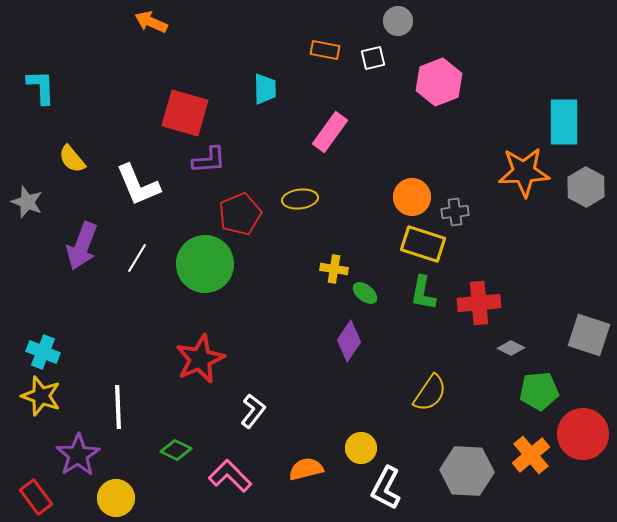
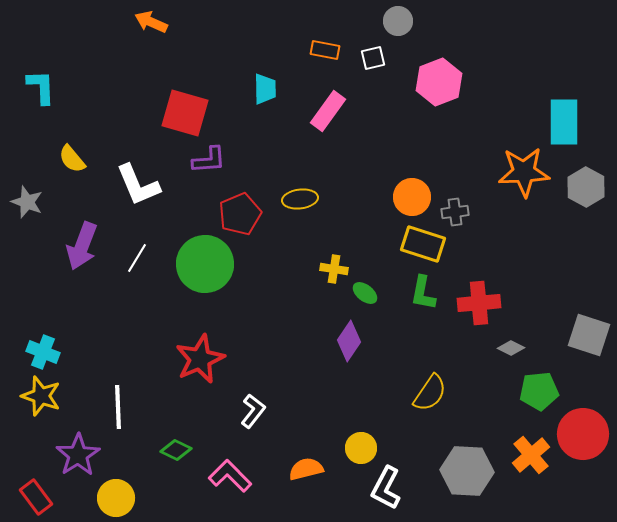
pink rectangle at (330, 132): moved 2 px left, 21 px up
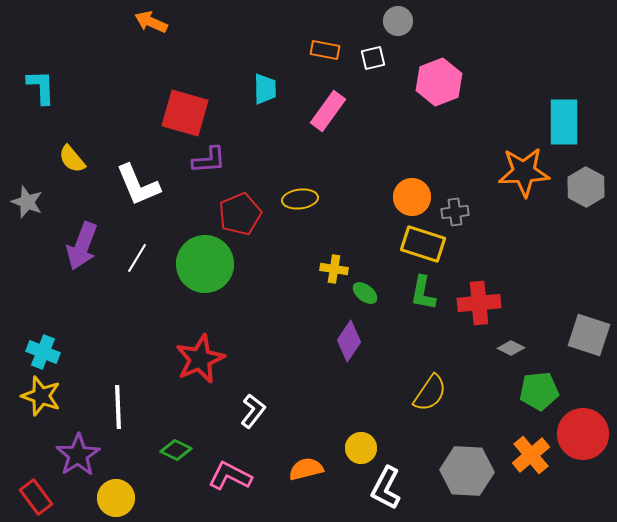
pink L-shape at (230, 476): rotated 18 degrees counterclockwise
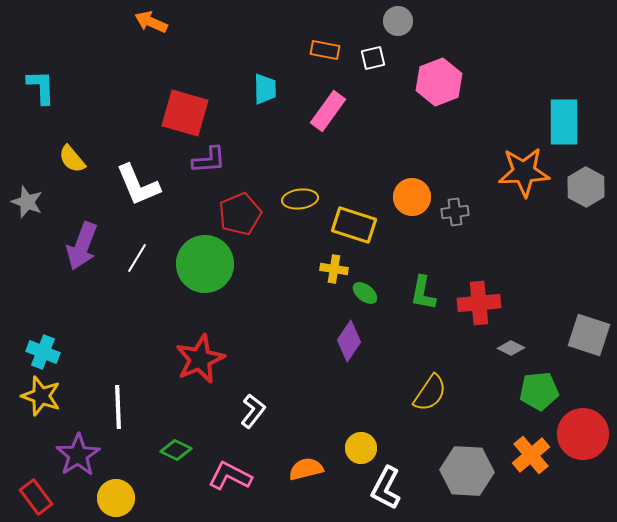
yellow rectangle at (423, 244): moved 69 px left, 19 px up
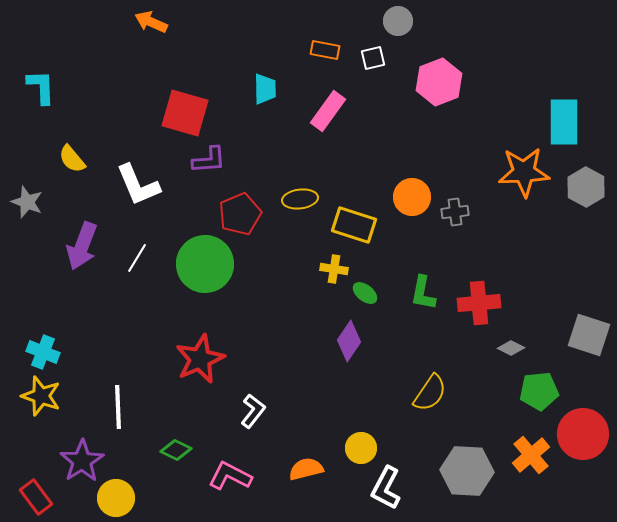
purple star at (78, 455): moved 4 px right, 6 px down
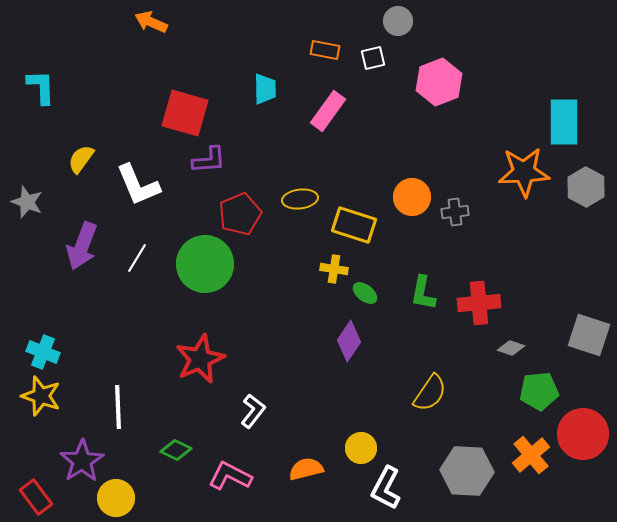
yellow semicircle at (72, 159): moved 9 px right; rotated 76 degrees clockwise
gray diamond at (511, 348): rotated 8 degrees counterclockwise
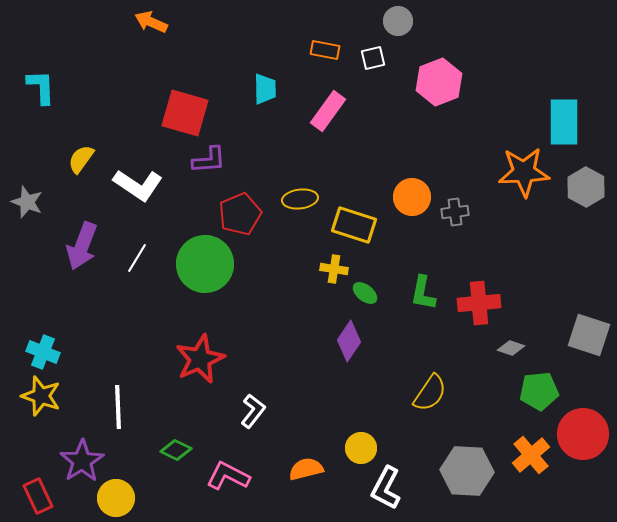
white L-shape at (138, 185): rotated 33 degrees counterclockwise
pink L-shape at (230, 476): moved 2 px left
red rectangle at (36, 497): moved 2 px right, 1 px up; rotated 12 degrees clockwise
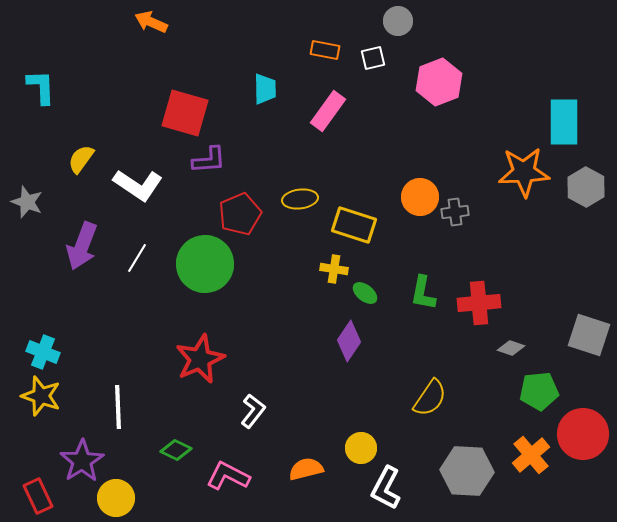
orange circle at (412, 197): moved 8 px right
yellow semicircle at (430, 393): moved 5 px down
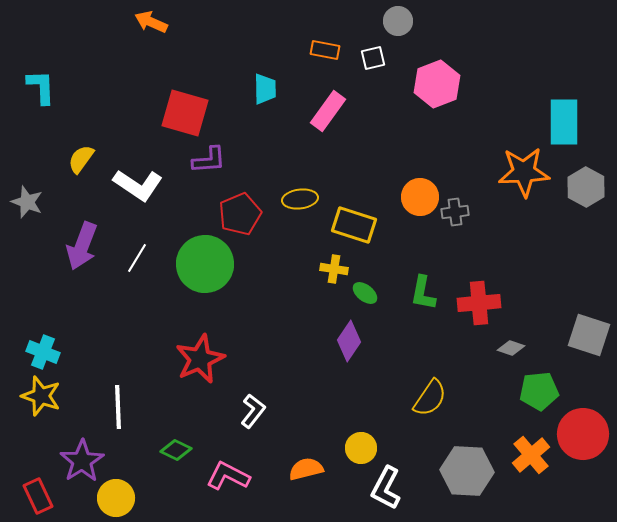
pink hexagon at (439, 82): moved 2 px left, 2 px down
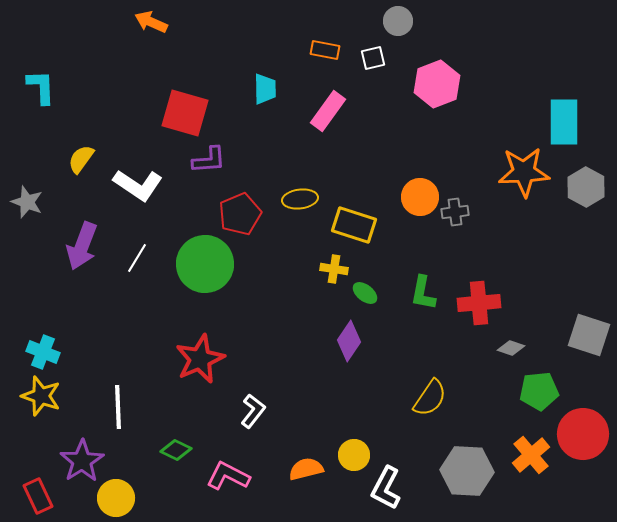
yellow circle at (361, 448): moved 7 px left, 7 px down
